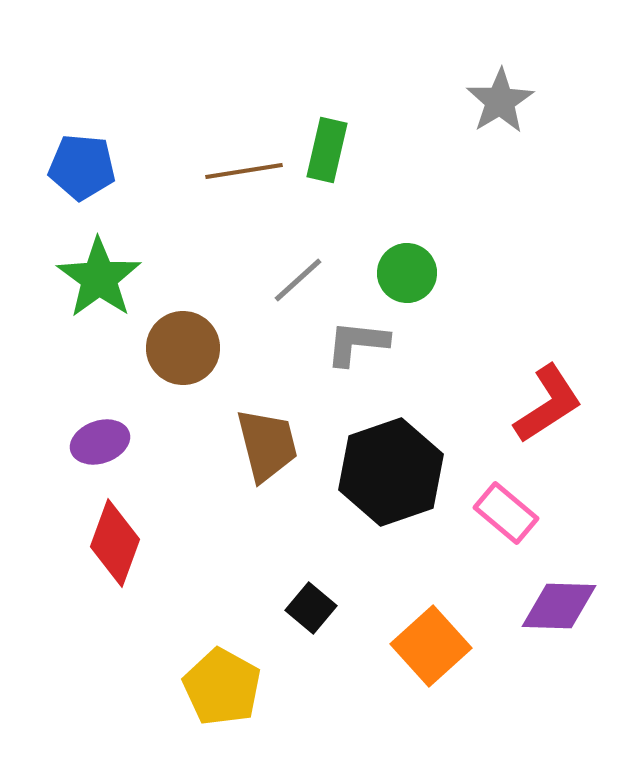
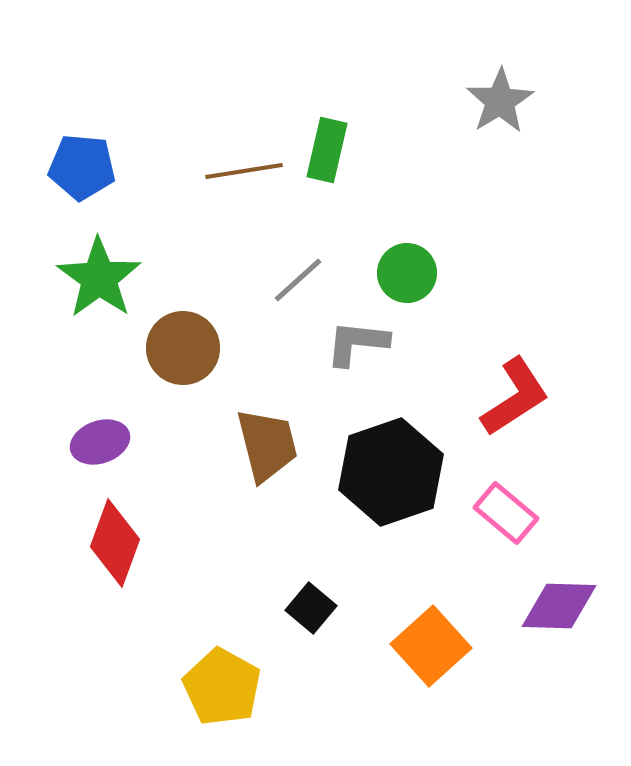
red L-shape: moved 33 px left, 7 px up
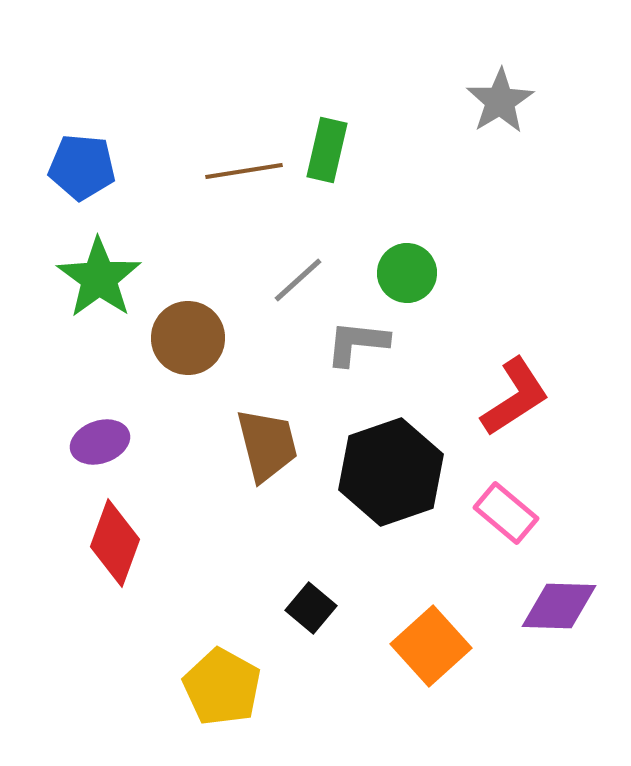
brown circle: moved 5 px right, 10 px up
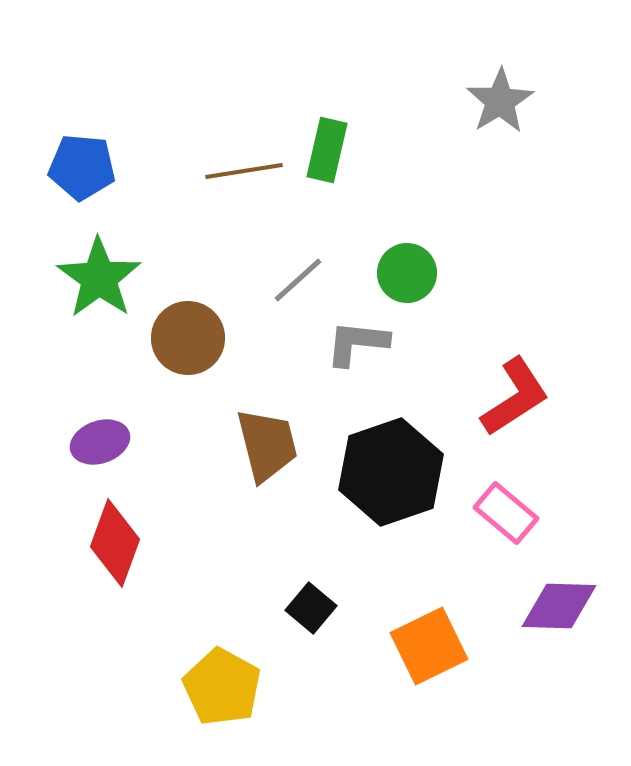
orange square: moved 2 px left; rotated 16 degrees clockwise
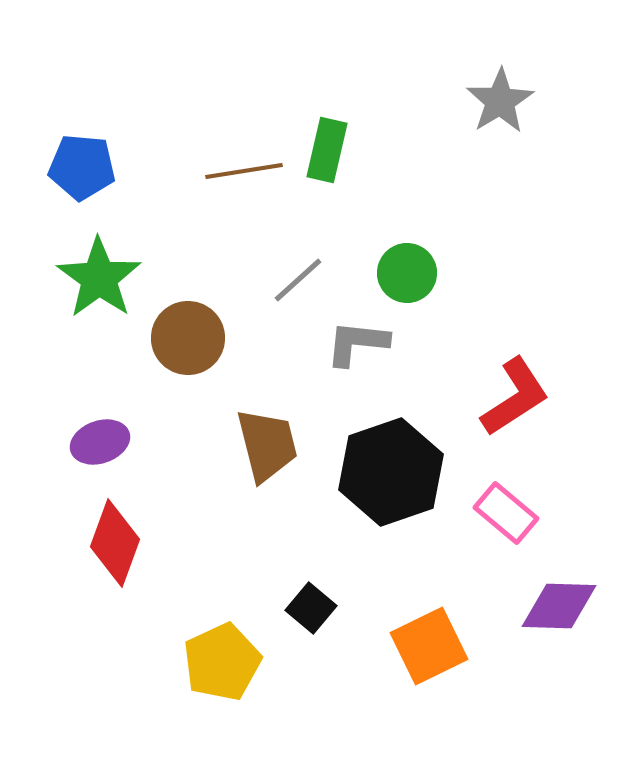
yellow pentagon: moved 25 px up; rotated 18 degrees clockwise
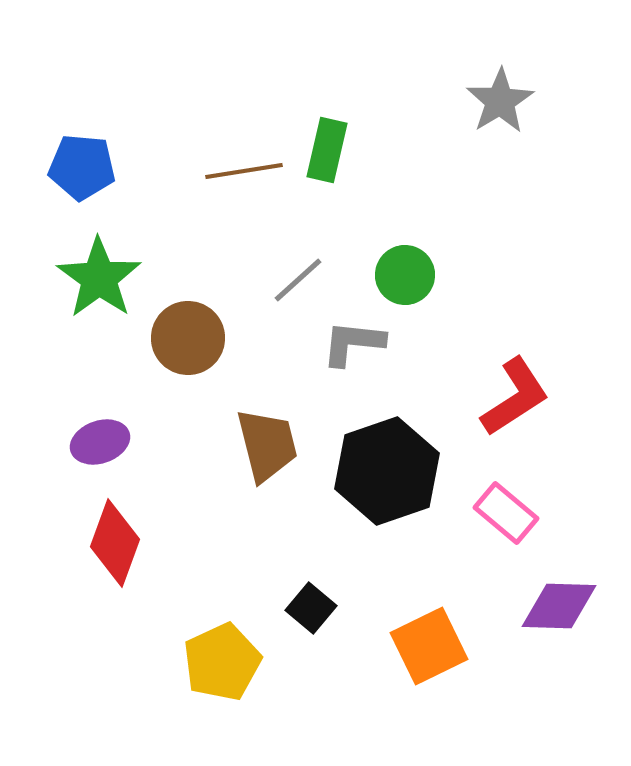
green circle: moved 2 px left, 2 px down
gray L-shape: moved 4 px left
black hexagon: moved 4 px left, 1 px up
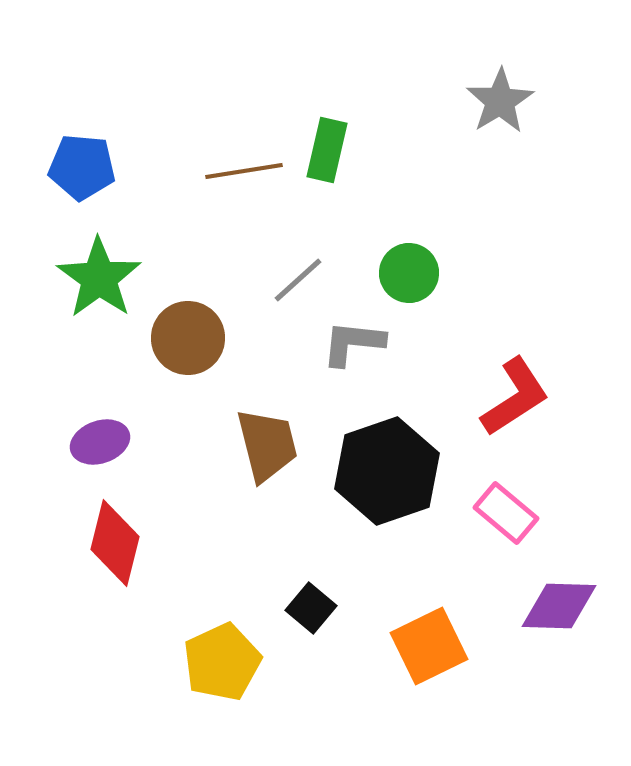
green circle: moved 4 px right, 2 px up
red diamond: rotated 6 degrees counterclockwise
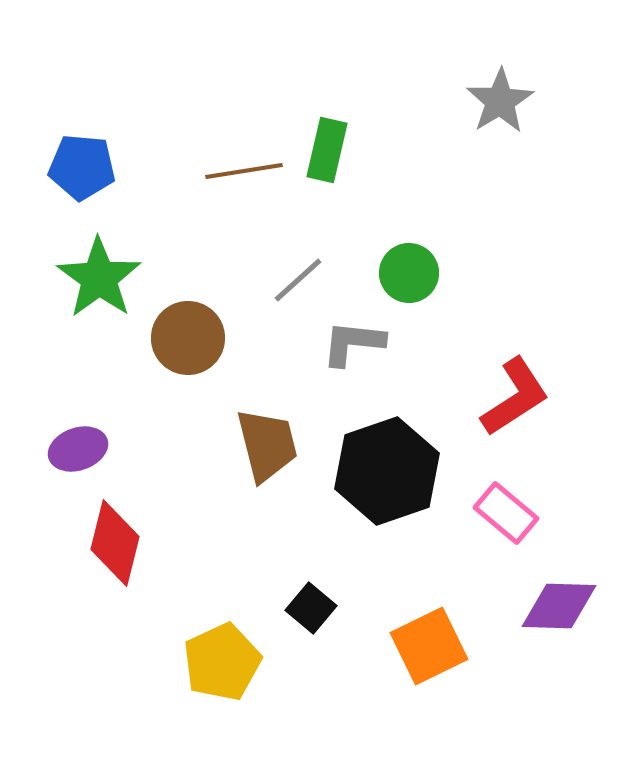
purple ellipse: moved 22 px left, 7 px down
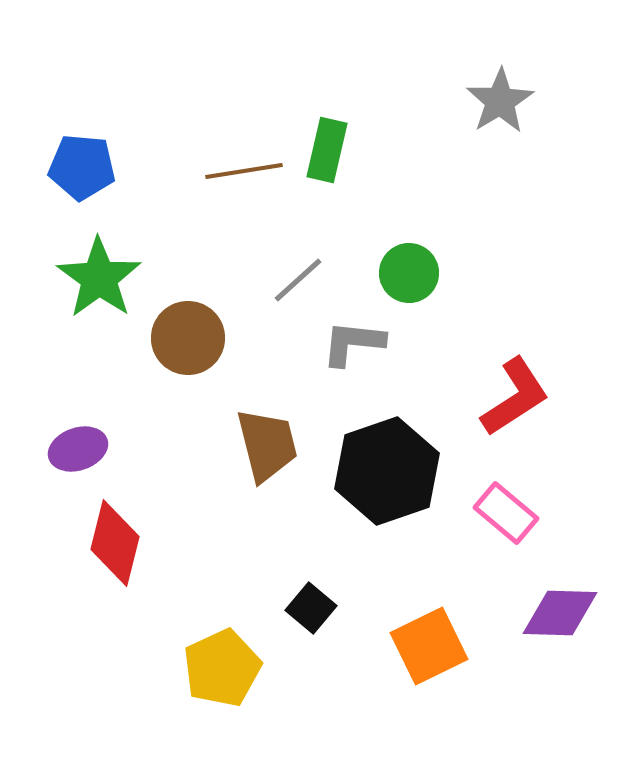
purple diamond: moved 1 px right, 7 px down
yellow pentagon: moved 6 px down
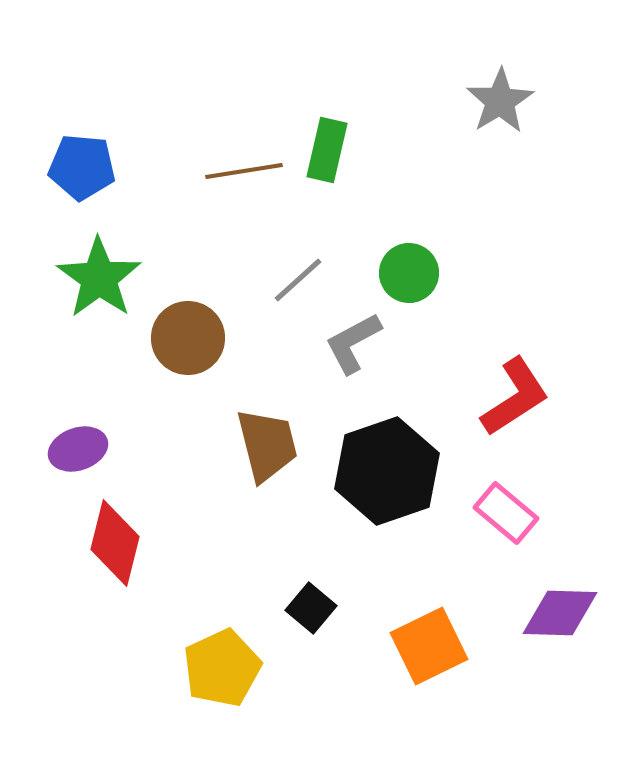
gray L-shape: rotated 34 degrees counterclockwise
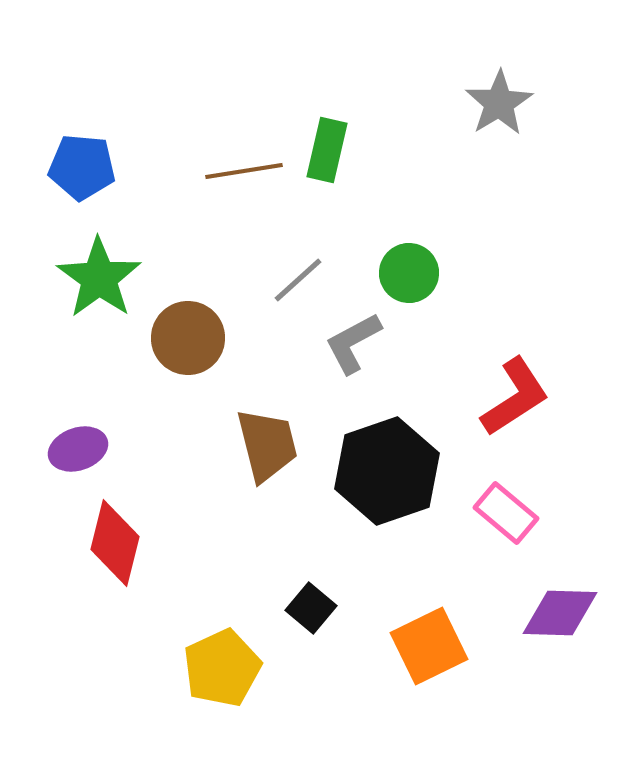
gray star: moved 1 px left, 2 px down
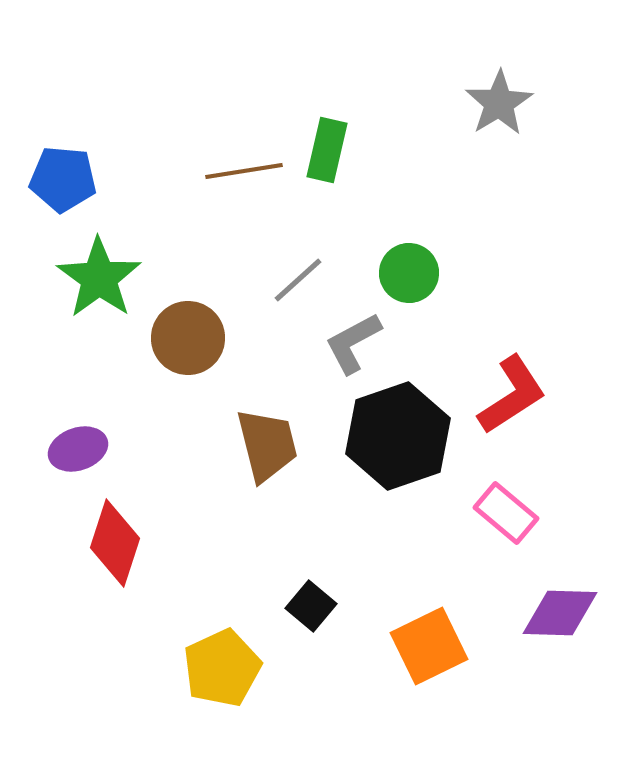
blue pentagon: moved 19 px left, 12 px down
red L-shape: moved 3 px left, 2 px up
black hexagon: moved 11 px right, 35 px up
red diamond: rotated 4 degrees clockwise
black square: moved 2 px up
